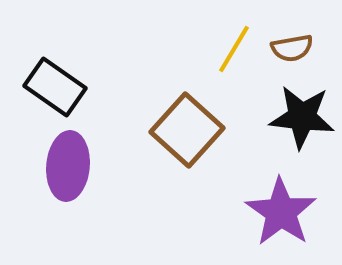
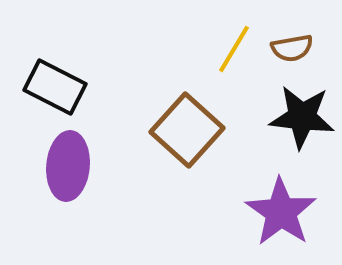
black rectangle: rotated 8 degrees counterclockwise
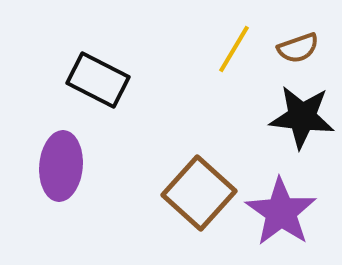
brown semicircle: moved 6 px right; rotated 9 degrees counterclockwise
black rectangle: moved 43 px right, 7 px up
brown square: moved 12 px right, 63 px down
purple ellipse: moved 7 px left
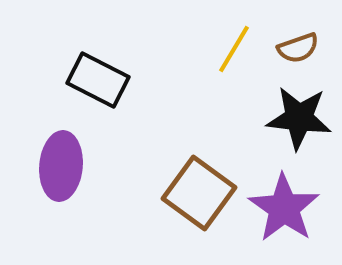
black star: moved 3 px left, 1 px down
brown square: rotated 6 degrees counterclockwise
purple star: moved 3 px right, 4 px up
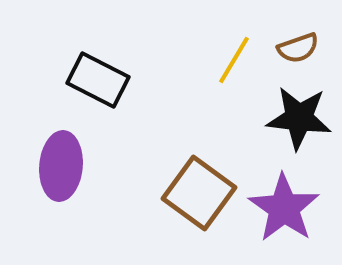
yellow line: moved 11 px down
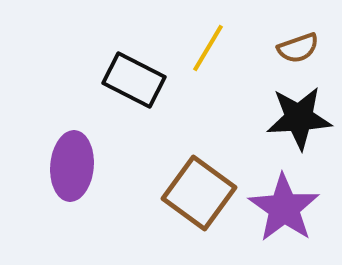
yellow line: moved 26 px left, 12 px up
black rectangle: moved 36 px right
black star: rotated 10 degrees counterclockwise
purple ellipse: moved 11 px right
